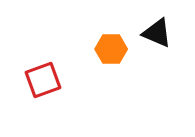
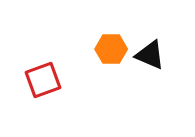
black triangle: moved 7 px left, 22 px down
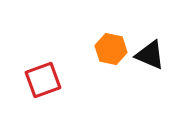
orange hexagon: rotated 12 degrees clockwise
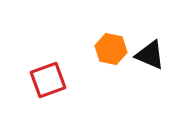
red square: moved 5 px right
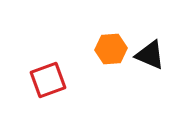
orange hexagon: rotated 16 degrees counterclockwise
